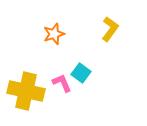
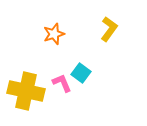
yellow L-shape: moved 1 px left
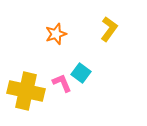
orange star: moved 2 px right
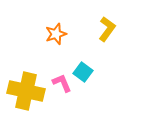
yellow L-shape: moved 2 px left
cyan square: moved 2 px right, 1 px up
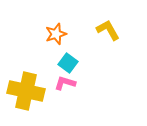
yellow L-shape: moved 1 px right, 1 px down; rotated 65 degrees counterclockwise
cyan square: moved 15 px left, 9 px up
pink L-shape: moved 3 px right; rotated 50 degrees counterclockwise
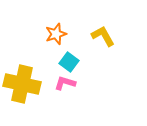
yellow L-shape: moved 5 px left, 6 px down
cyan square: moved 1 px right, 1 px up
yellow cross: moved 4 px left, 7 px up
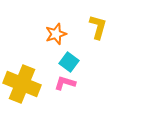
yellow L-shape: moved 5 px left, 9 px up; rotated 45 degrees clockwise
yellow cross: rotated 9 degrees clockwise
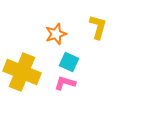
cyan square: rotated 12 degrees counterclockwise
yellow cross: moved 12 px up
